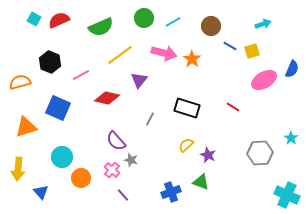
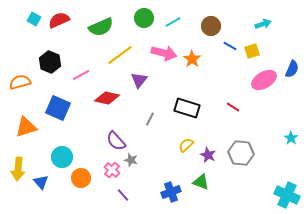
gray hexagon: moved 19 px left; rotated 10 degrees clockwise
blue triangle: moved 10 px up
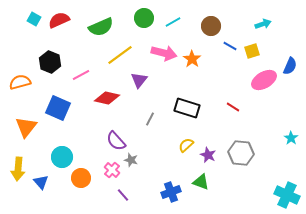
blue semicircle: moved 2 px left, 3 px up
orange triangle: rotated 35 degrees counterclockwise
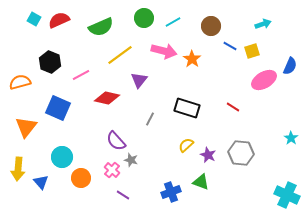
pink arrow: moved 2 px up
purple line: rotated 16 degrees counterclockwise
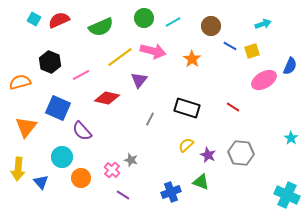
pink arrow: moved 11 px left
yellow line: moved 2 px down
purple semicircle: moved 34 px left, 10 px up
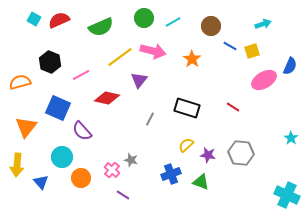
purple star: rotated 14 degrees counterclockwise
yellow arrow: moved 1 px left, 4 px up
blue cross: moved 18 px up
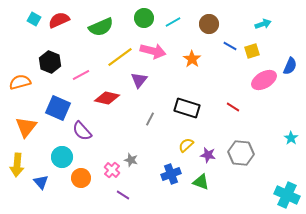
brown circle: moved 2 px left, 2 px up
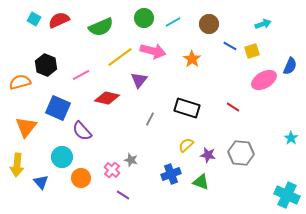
black hexagon: moved 4 px left, 3 px down
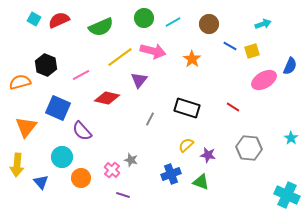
gray hexagon: moved 8 px right, 5 px up
purple line: rotated 16 degrees counterclockwise
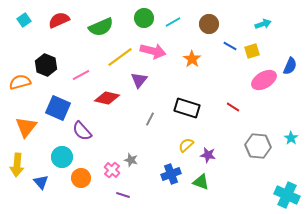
cyan square: moved 10 px left, 1 px down; rotated 24 degrees clockwise
gray hexagon: moved 9 px right, 2 px up
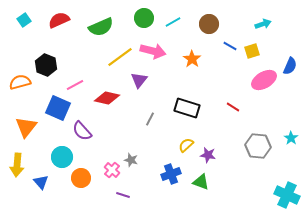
pink line: moved 6 px left, 10 px down
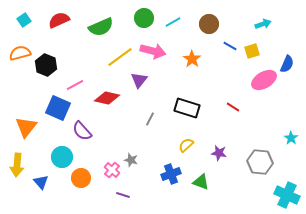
blue semicircle: moved 3 px left, 2 px up
orange semicircle: moved 29 px up
gray hexagon: moved 2 px right, 16 px down
purple star: moved 11 px right, 2 px up
